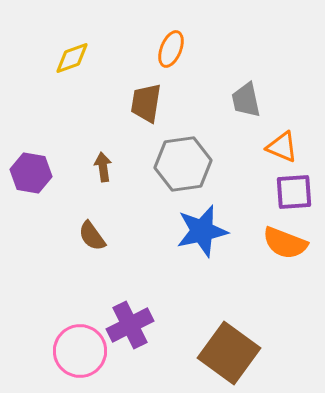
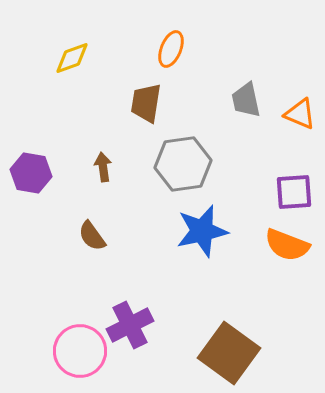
orange triangle: moved 18 px right, 33 px up
orange semicircle: moved 2 px right, 2 px down
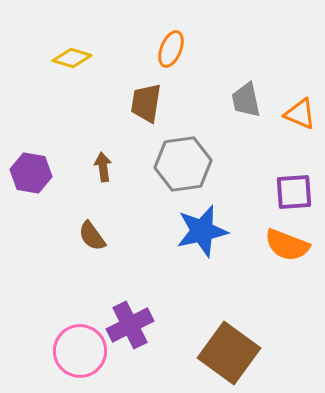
yellow diamond: rotated 36 degrees clockwise
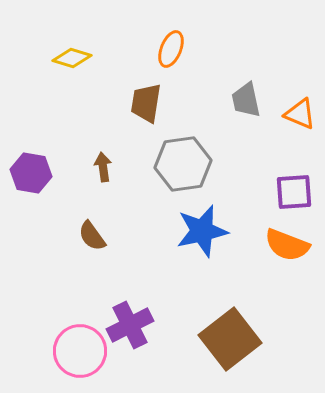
brown square: moved 1 px right, 14 px up; rotated 16 degrees clockwise
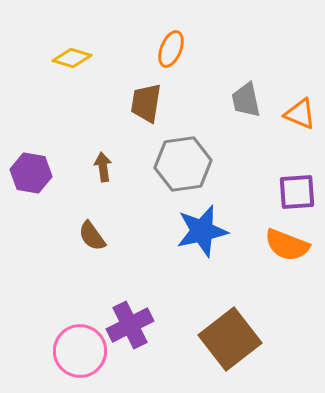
purple square: moved 3 px right
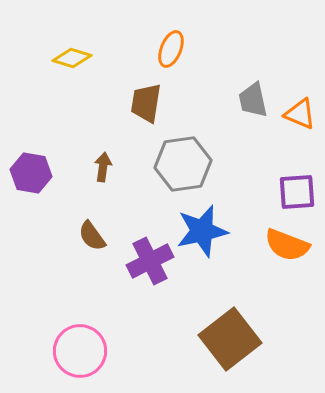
gray trapezoid: moved 7 px right
brown arrow: rotated 16 degrees clockwise
purple cross: moved 20 px right, 64 px up
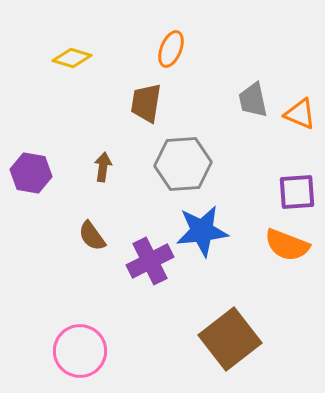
gray hexagon: rotated 4 degrees clockwise
blue star: rotated 6 degrees clockwise
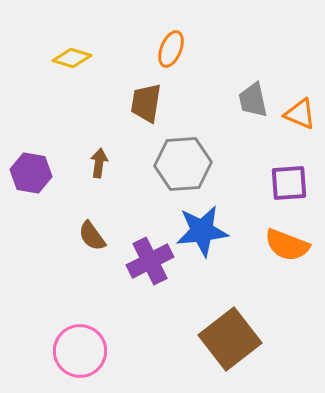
brown arrow: moved 4 px left, 4 px up
purple square: moved 8 px left, 9 px up
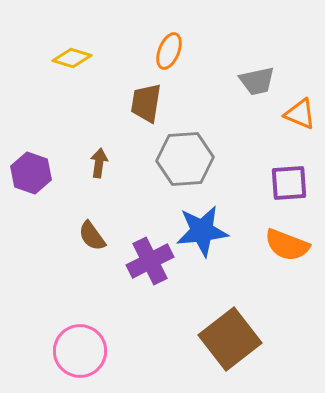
orange ellipse: moved 2 px left, 2 px down
gray trapezoid: moved 4 px right, 19 px up; rotated 90 degrees counterclockwise
gray hexagon: moved 2 px right, 5 px up
purple hexagon: rotated 9 degrees clockwise
